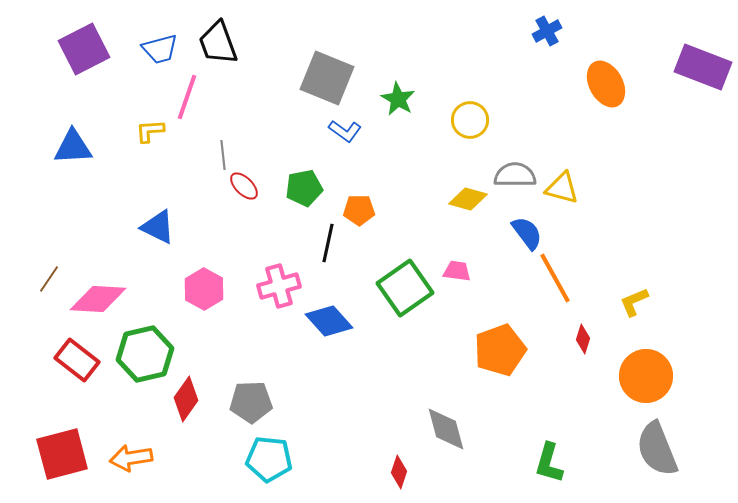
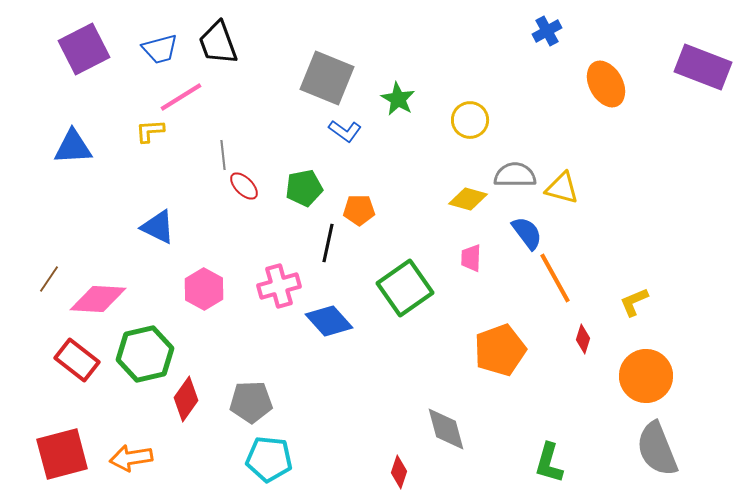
pink line at (187, 97): moved 6 px left; rotated 39 degrees clockwise
pink trapezoid at (457, 271): moved 14 px right, 13 px up; rotated 96 degrees counterclockwise
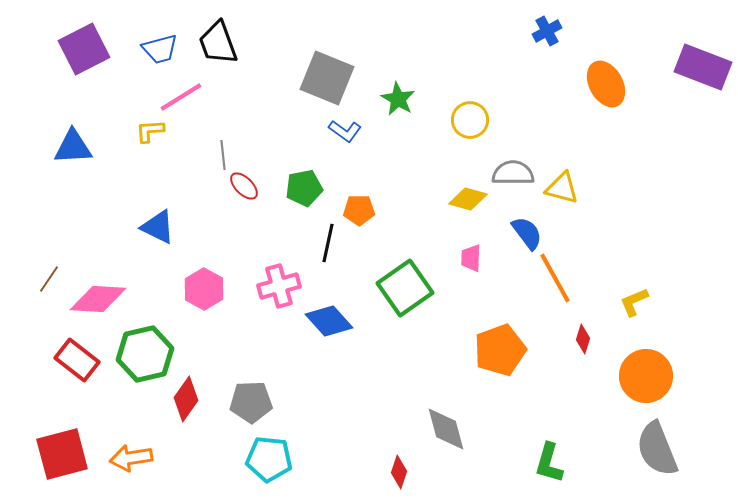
gray semicircle at (515, 175): moved 2 px left, 2 px up
